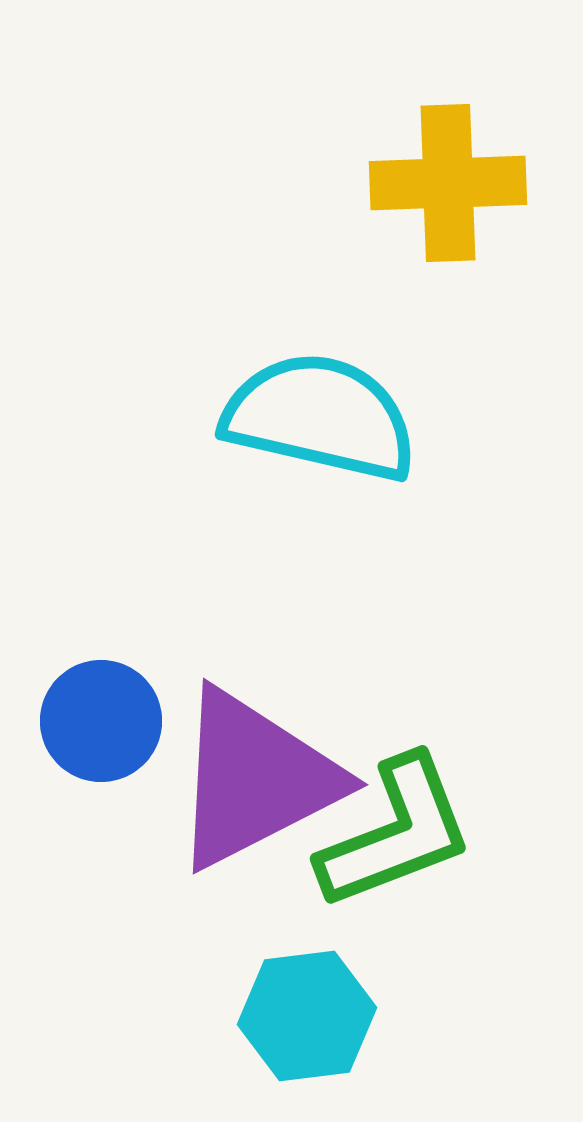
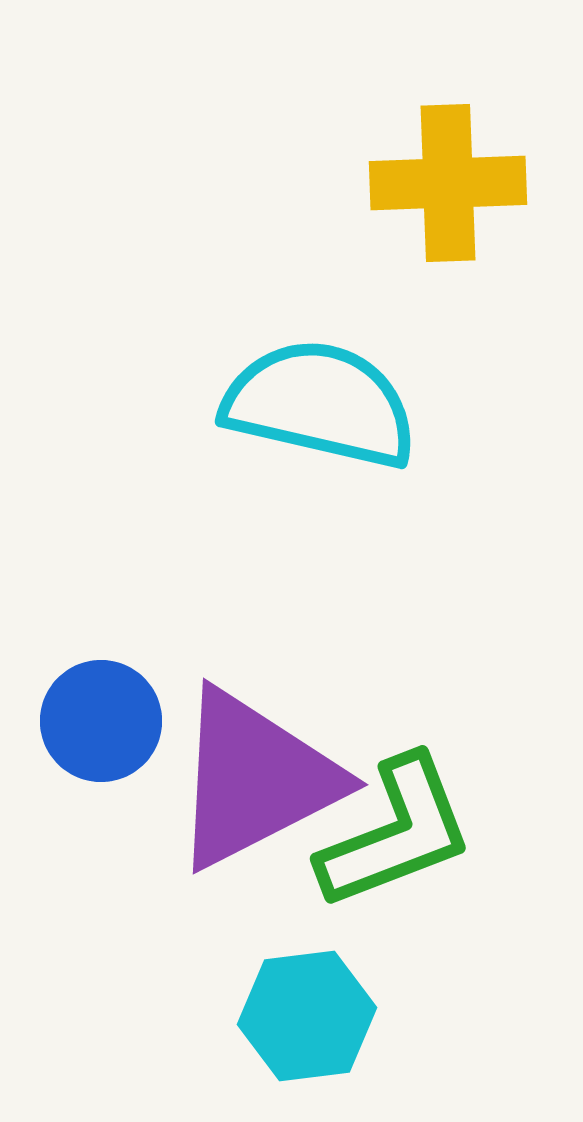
cyan semicircle: moved 13 px up
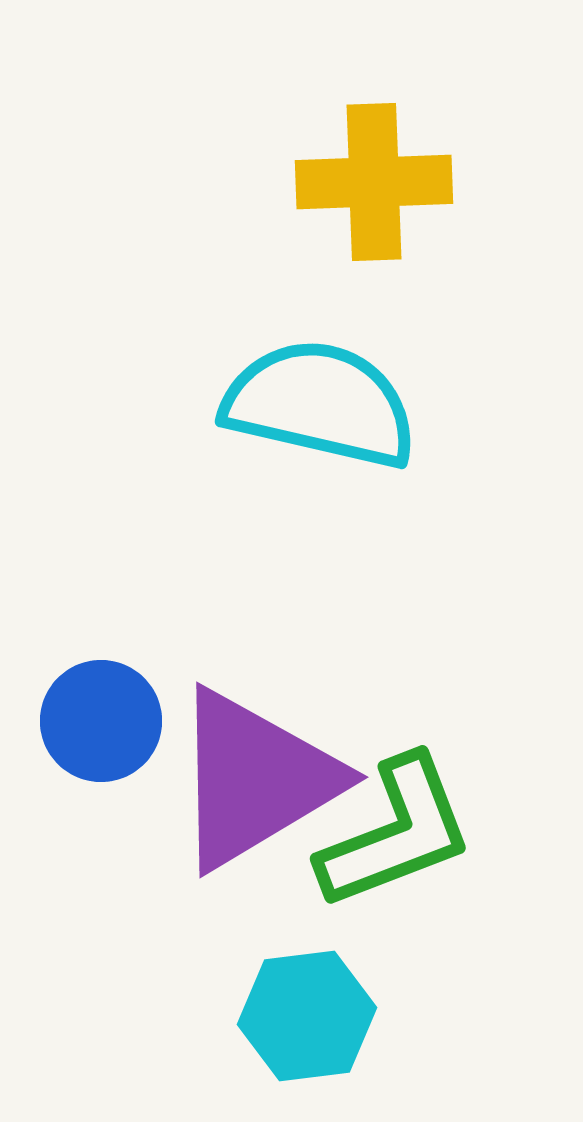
yellow cross: moved 74 px left, 1 px up
purple triangle: rotated 4 degrees counterclockwise
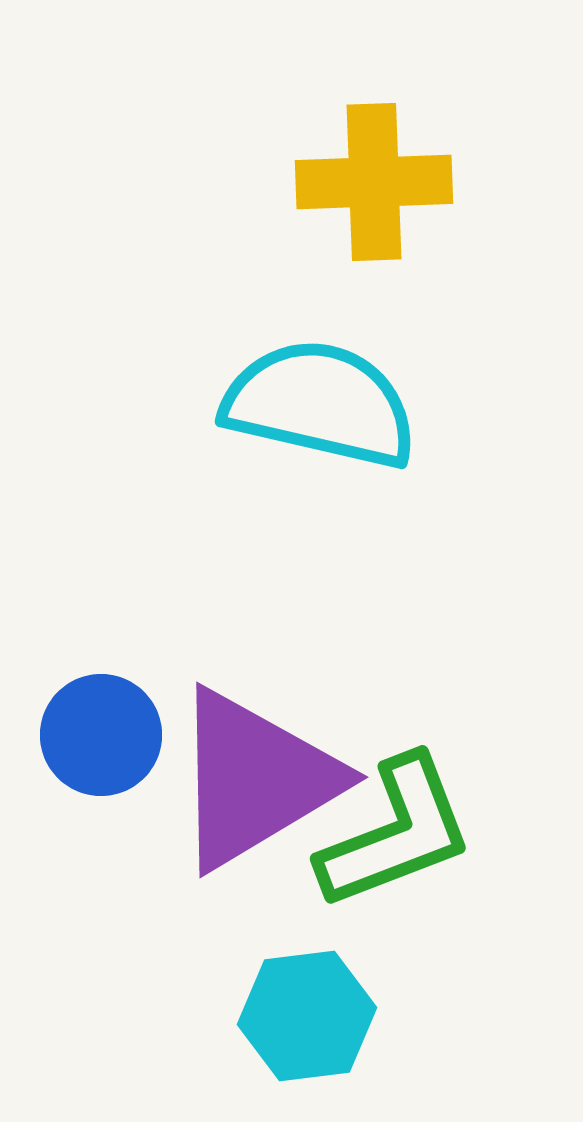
blue circle: moved 14 px down
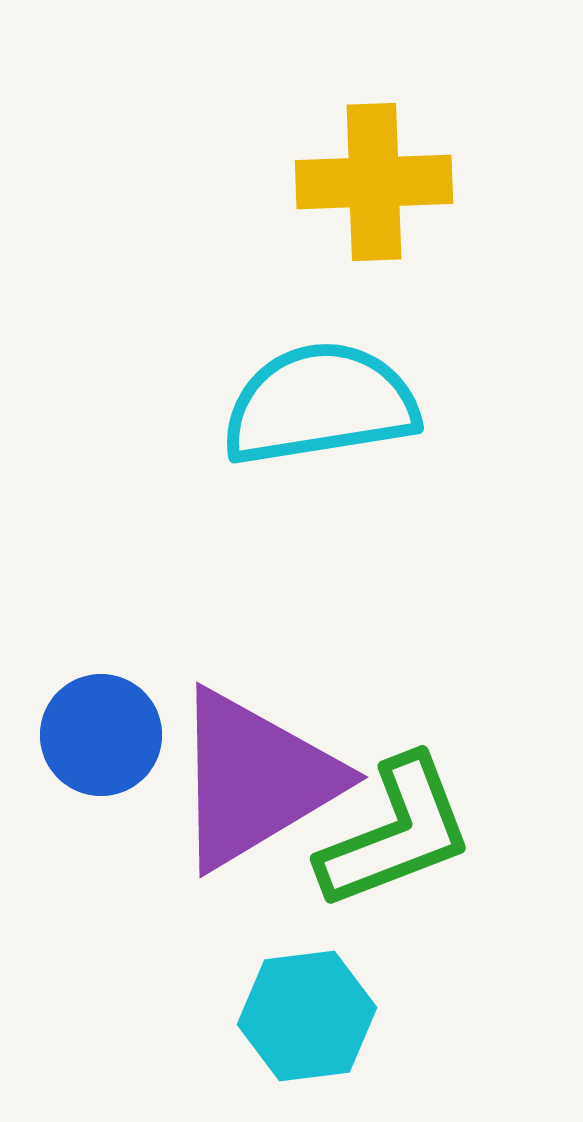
cyan semicircle: rotated 22 degrees counterclockwise
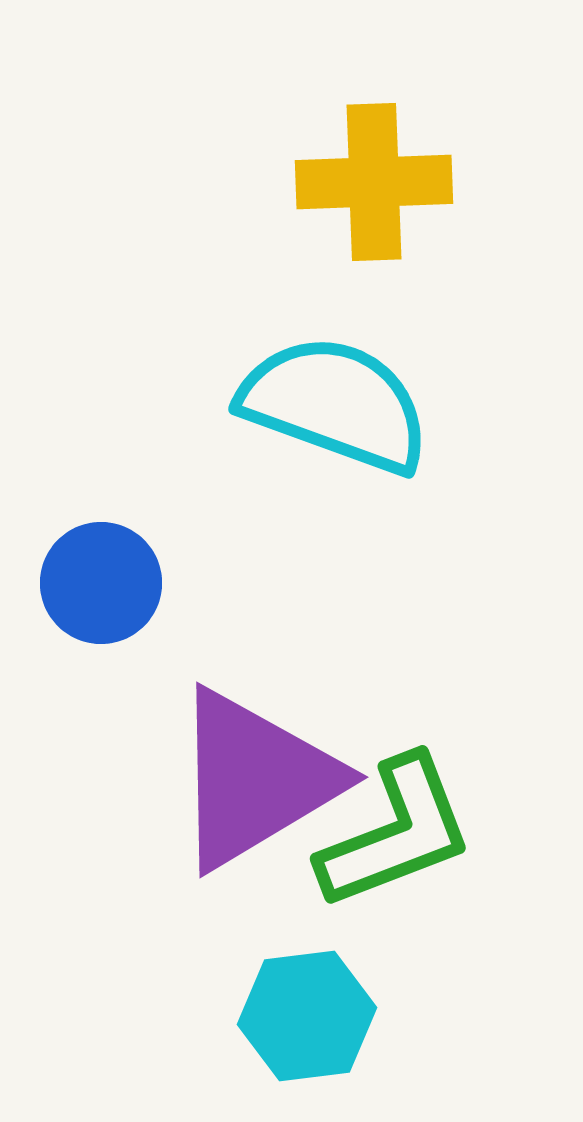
cyan semicircle: moved 15 px right; rotated 29 degrees clockwise
blue circle: moved 152 px up
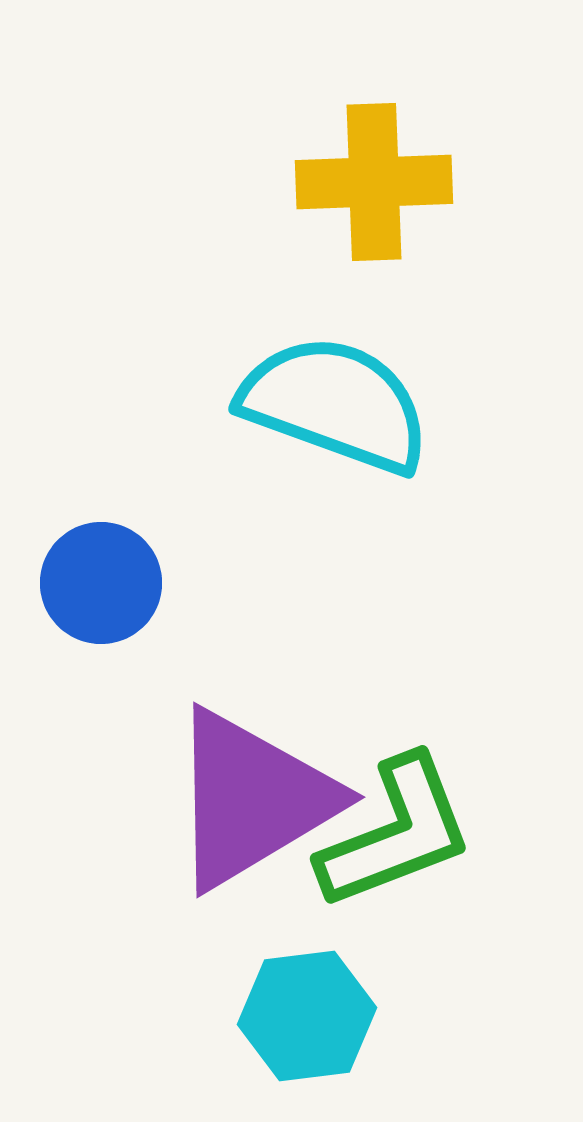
purple triangle: moved 3 px left, 20 px down
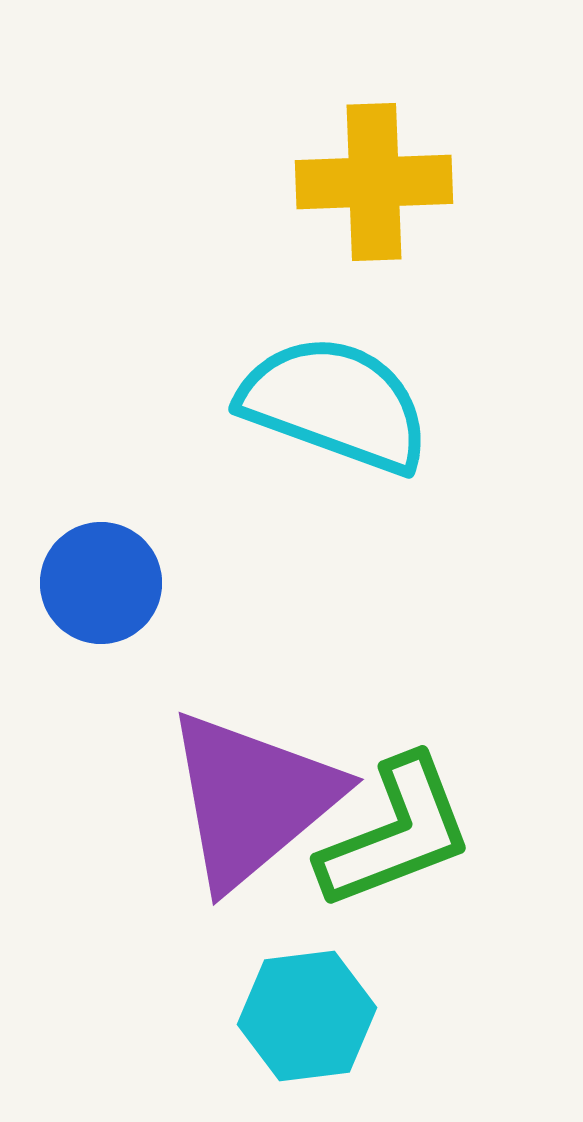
purple triangle: rotated 9 degrees counterclockwise
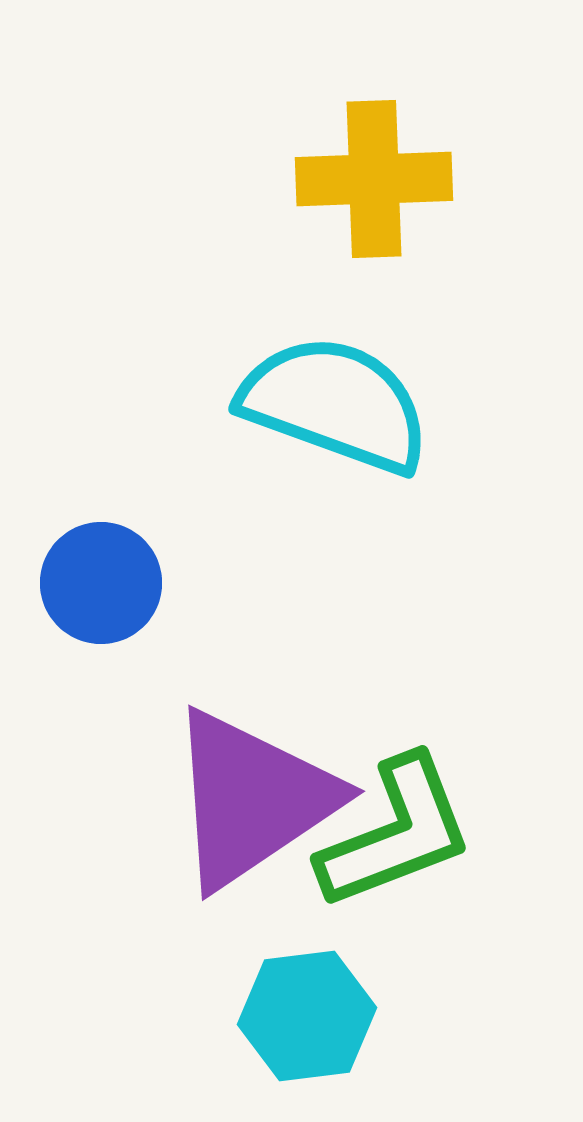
yellow cross: moved 3 px up
purple triangle: rotated 6 degrees clockwise
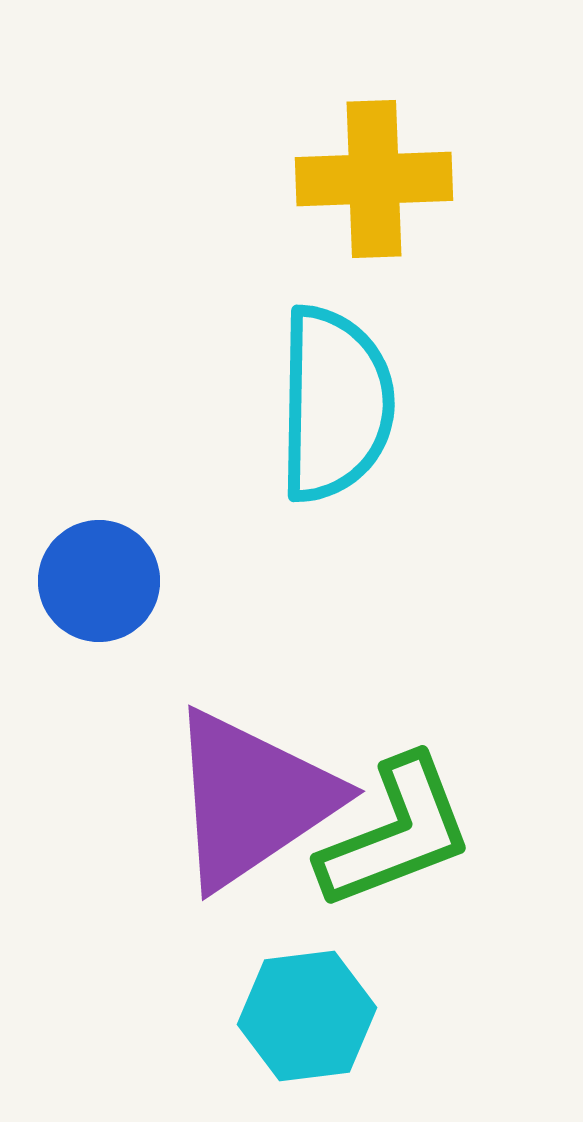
cyan semicircle: rotated 71 degrees clockwise
blue circle: moved 2 px left, 2 px up
